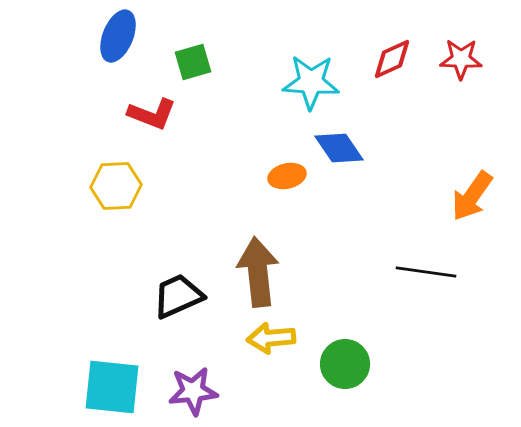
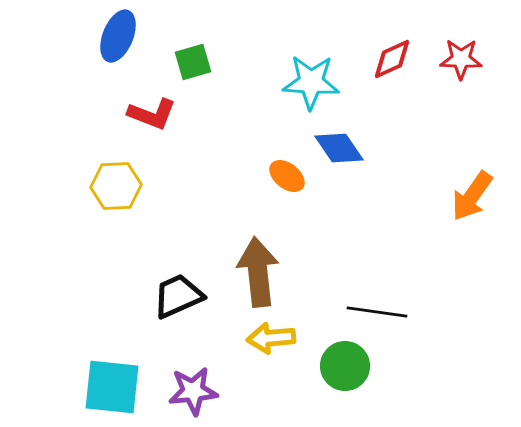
orange ellipse: rotated 51 degrees clockwise
black line: moved 49 px left, 40 px down
green circle: moved 2 px down
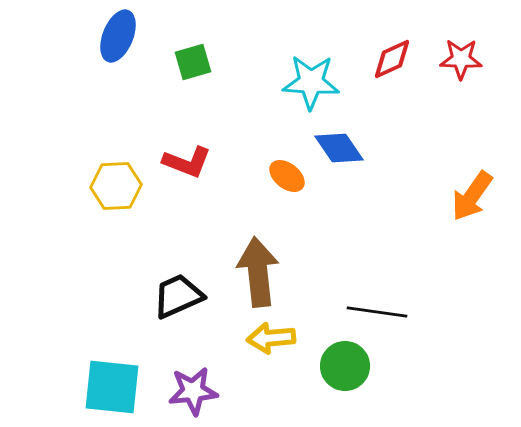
red L-shape: moved 35 px right, 48 px down
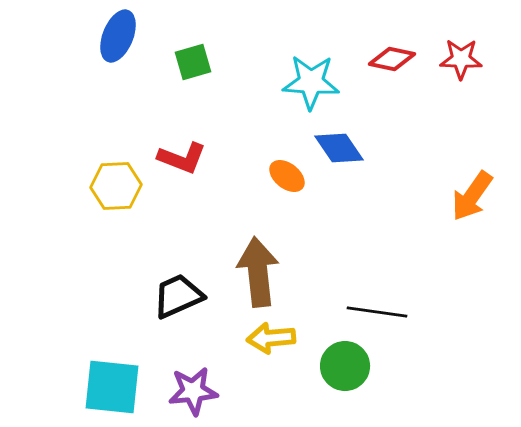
red diamond: rotated 36 degrees clockwise
red L-shape: moved 5 px left, 4 px up
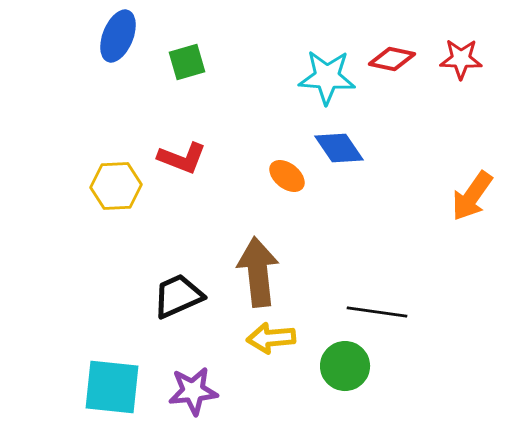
green square: moved 6 px left
cyan star: moved 16 px right, 5 px up
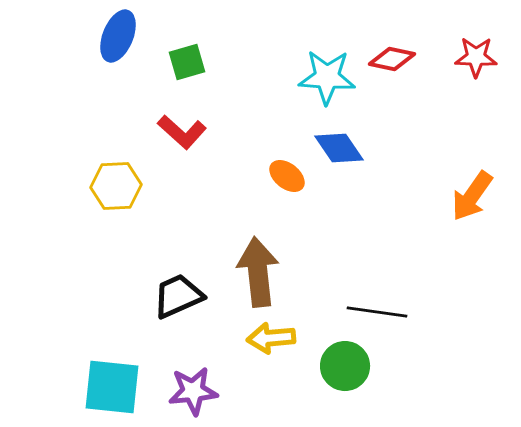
red star: moved 15 px right, 2 px up
red L-shape: moved 26 px up; rotated 21 degrees clockwise
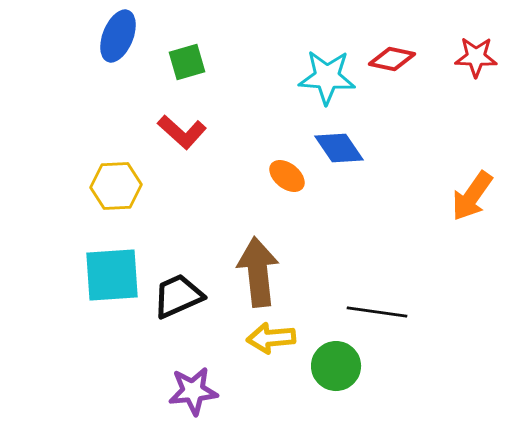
green circle: moved 9 px left
cyan square: moved 112 px up; rotated 10 degrees counterclockwise
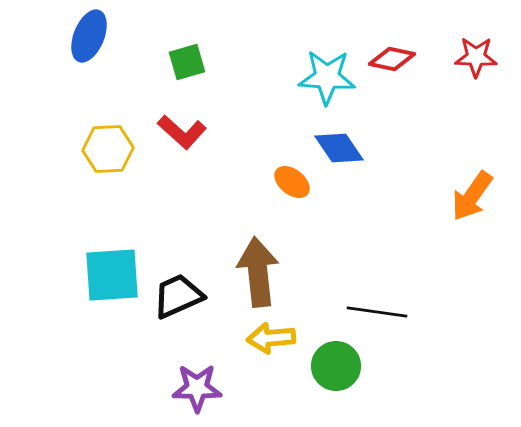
blue ellipse: moved 29 px left
orange ellipse: moved 5 px right, 6 px down
yellow hexagon: moved 8 px left, 37 px up
purple star: moved 4 px right, 3 px up; rotated 6 degrees clockwise
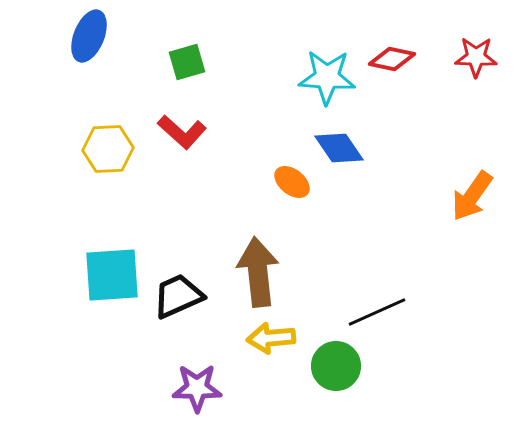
black line: rotated 32 degrees counterclockwise
